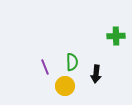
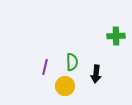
purple line: rotated 35 degrees clockwise
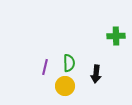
green semicircle: moved 3 px left, 1 px down
